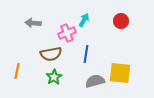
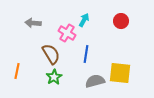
pink cross: rotated 36 degrees counterclockwise
brown semicircle: rotated 110 degrees counterclockwise
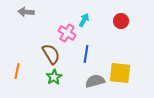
gray arrow: moved 7 px left, 11 px up
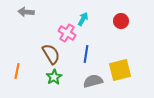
cyan arrow: moved 1 px left, 1 px up
yellow square: moved 3 px up; rotated 20 degrees counterclockwise
gray semicircle: moved 2 px left
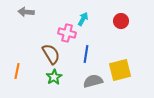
pink cross: rotated 18 degrees counterclockwise
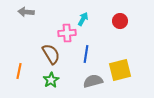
red circle: moved 1 px left
pink cross: rotated 18 degrees counterclockwise
orange line: moved 2 px right
green star: moved 3 px left, 3 px down
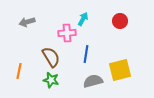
gray arrow: moved 1 px right, 10 px down; rotated 21 degrees counterclockwise
brown semicircle: moved 3 px down
green star: rotated 28 degrees counterclockwise
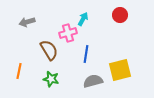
red circle: moved 6 px up
pink cross: moved 1 px right; rotated 12 degrees counterclockwise
brown semicircle: moved 2 px left, 7 px up
green star: moved 1 px up
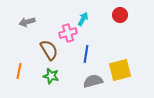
green star: moved 3 px up
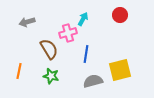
brown semicircle: moved 1 px up
